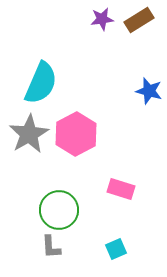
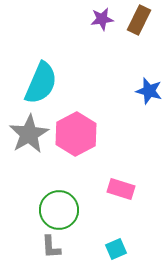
brown rectangle: rotated 32 degrees counterclockwise
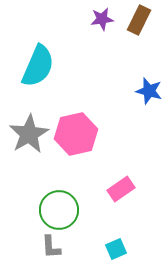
cyan semicircle: moved 3 px left, 17 px up
pink hexagon: rotated 15 degrees clockwise
pink rectangle: rotated 52 degrees counterclockwise
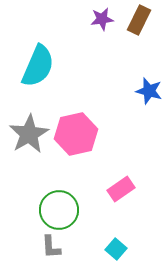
cyan square: rotated 25 degrees counterclockwise
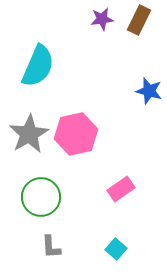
green circle: moved 18 px left, 13 px up
